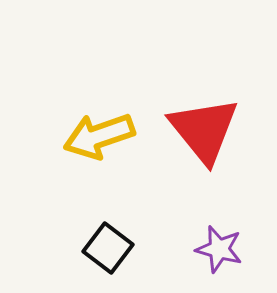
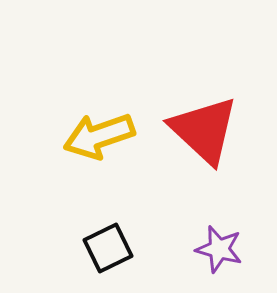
red triangle: rotated 8 degrees counterclockwise
black square: rotated 27 degrees clockwise
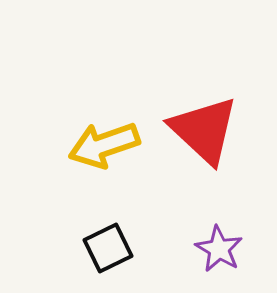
yellow arrow: moved 5 px right, 9 px down
purple star: rotated 15 degrees clockwise
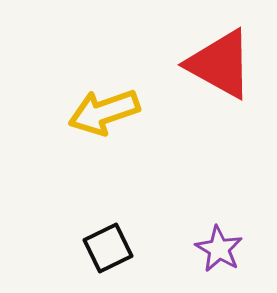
red triangle: moved 16 px right, 66 px up; rotated 14 degrees counterclockwise
yellow arrow: moved 33 px up
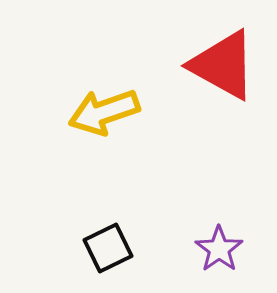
red triangle: moved 3 px right, 1 px down
purple star: rotated 6 degrees clockwise
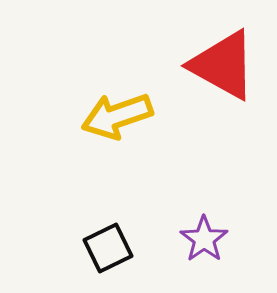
yellow arrow: moved 13 px right, 4 px down
purple star: moved 15 px left, 10 px up
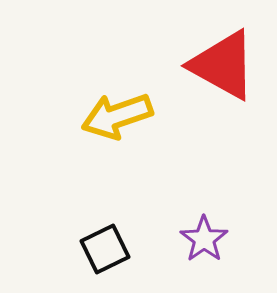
black square: moved 3 px left, 1 px down
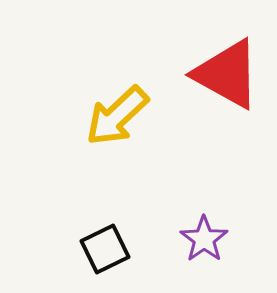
red triangle: moved 4 px right, 9 px down
yellow arrow: rotated 24 degrees counterclockwise
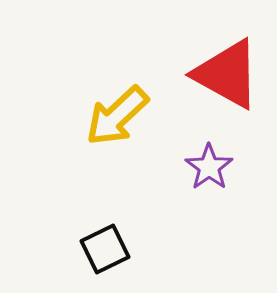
purple star: moved 5 px right, 72 px up
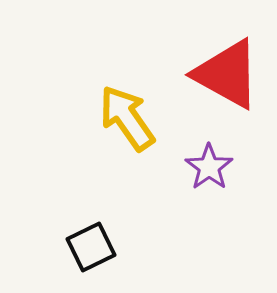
yellow arrow: moved 10 px right, 2 px down; rotated 98 degrees clockwise
black square: moved 14 px left, 2 px up
